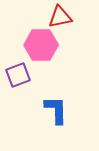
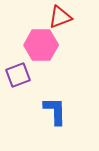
red triangle: rotated 10 degrees counterclockwise
blue L-shape: moved 1 px left, 1 px down
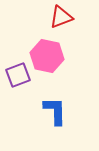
red triangle: moved 1 px right
pink hexagon: moved 6 px right, 11 px down; rotated 12 degrees clockwise
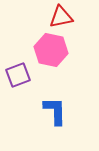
red triangle: rotated 10 degrees clockwise
pink hexagon: moved 4 px right, 6 px up
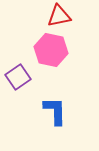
red triangle: moved 2 px left, 1 px up
purple square: moved 2 px down; rotated 15 degrees counterclockwise
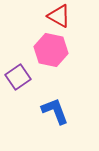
red triangle: rotated 40 degrees clockwise
blue L-shape: rotated 20 degrees counterclockwise
